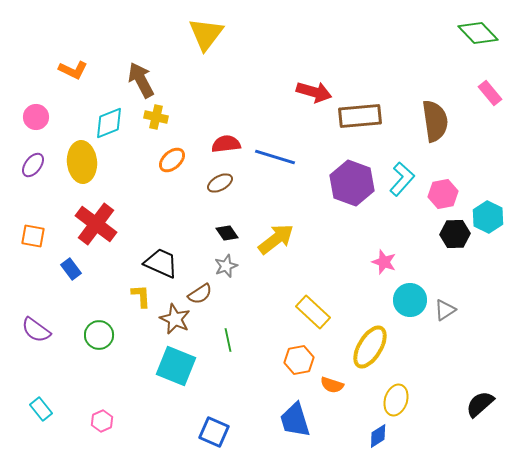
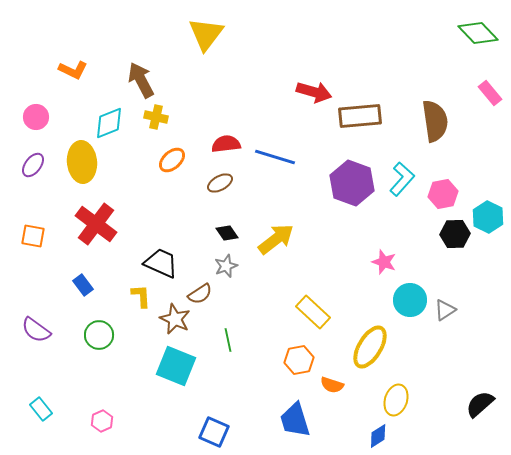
blue rectangle at (71, 269): moved 12 px right, 16 px down
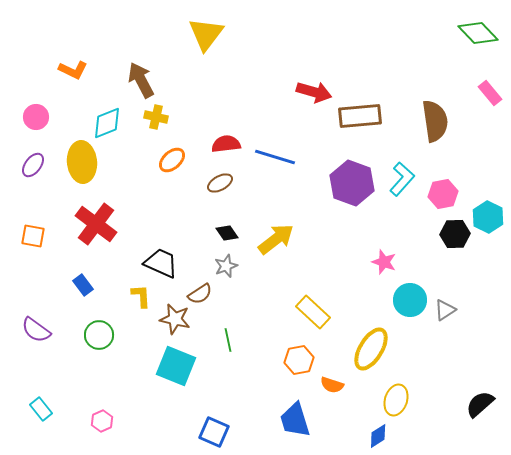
cyan diamond at (109, 123): moved 2 px left
brown star at (175, 319): rotated 12 degrees counterclockwise
yellow ellipse at (370, 347): moved 1 px right, 2 px down
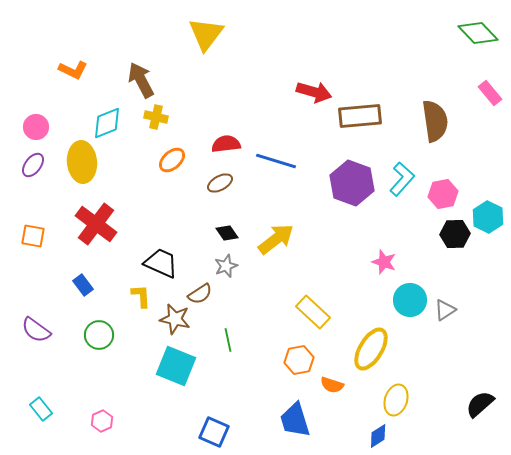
pink circle at (36, 117): moved 10 px down
blue line at (275, 157): moved 1 px right, 4 px down
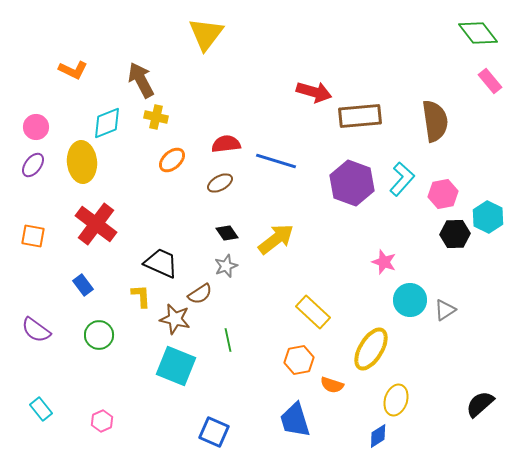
green diamond at (478, 33): rotated 6 degrees clockwise
pink rectangle at (490, 93): moved 12 px up
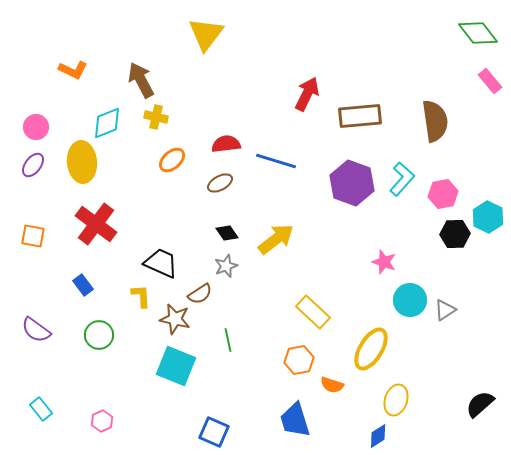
red arrow at (314, 92): moved 7 px left, 2 px down; rotated 80 degrees counterclockwise
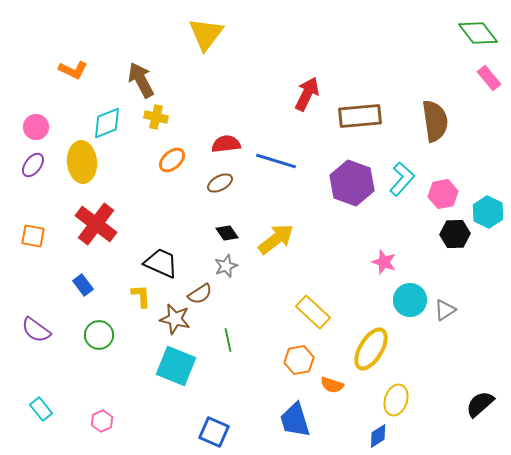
pink rectangle at (490, 81): moved 1 px left, 3 px up
cyan hexagon at (488, 217): moved 5 px up
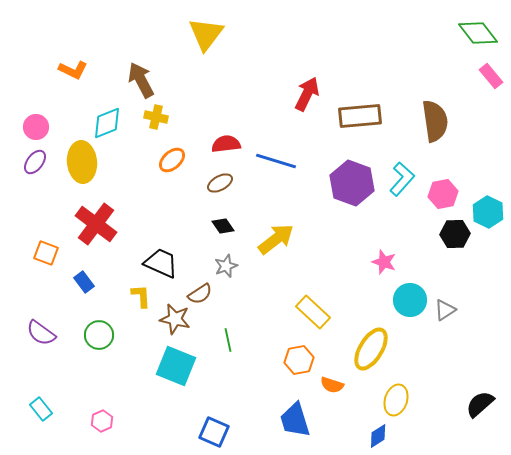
pink rectangle at (489, 78): moved 2 px right, 2 px up
purple ellipse at (33, 165): moved 2 px right, 3 px up
black diamond at (227, 233): moved 4 px left, 7 px up
orange square at (33, 236): moved 13 px right, 17 px down; rotated 10 degrees clockwise
blue rectangle at (83, 285): moved 1 px right, 3 px up
purple semicircle at (36, 330): moved 5 px right, 3 px down
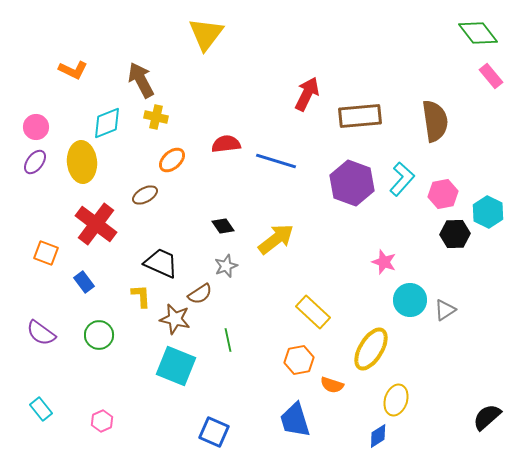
brown ellipse at (220, 183): moved 75 px left, 12 px down
black semicircle at (480, 404): moved 7 px right, 13 px down
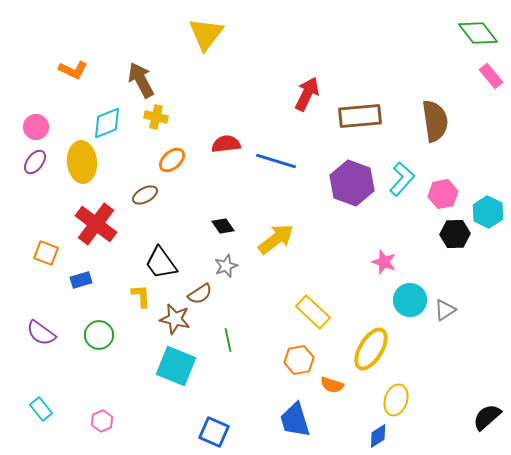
black trapezoid at (161, 263): rotated 150 degrees counterclockwise
blue rectangle at (84, 282): moved 3 px left, 2 px up; rotated 70 degrees counterclockwise
